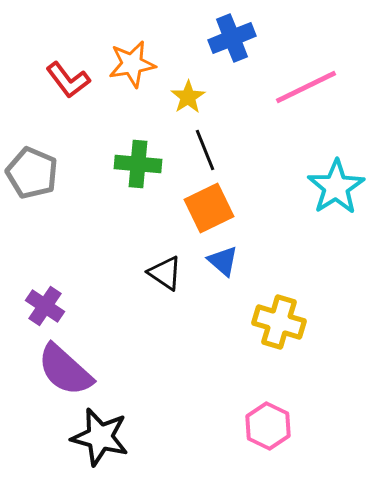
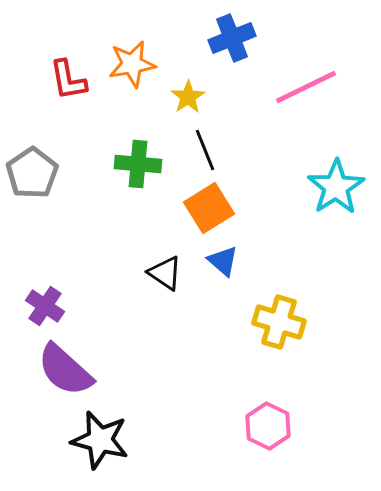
red L-shape: rotated 27 degrees clockwise
gray pentagon: rotated 15 degrees clockwise
orange square: rotated 6 degrees counterclockwise
black star: moved 3 px down
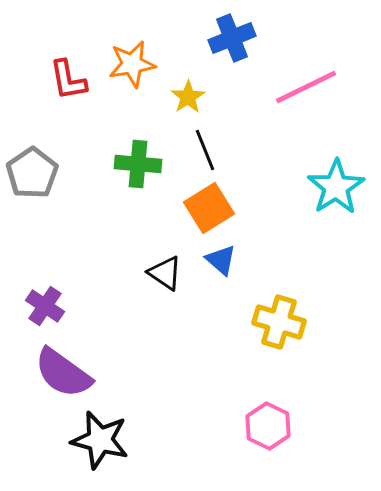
blue triangle: moved 2 px left, 1 px up
purple semicircle: moved 2 px left, 3 px down; rotated 6 degrees counterclockwise
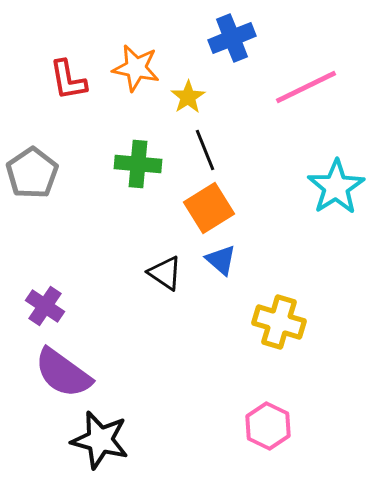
orange star: moved 4 px right, 4 px down; rotated 21 degrees clockwise
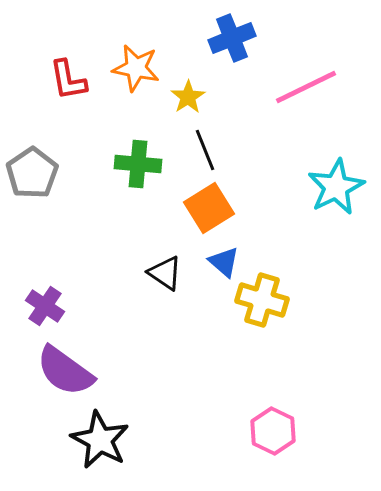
cyan star: rotated 6 degrees clockwise
blue triangle: moved 3 px right, 2 px down
yellow cross: moved 17 px left, 22 px up
purple semicircle: moved 2 px right, 2 px up
pink hexagon: moved 5 px right, 5 px down
black star: rotated 14 degrees clockwise
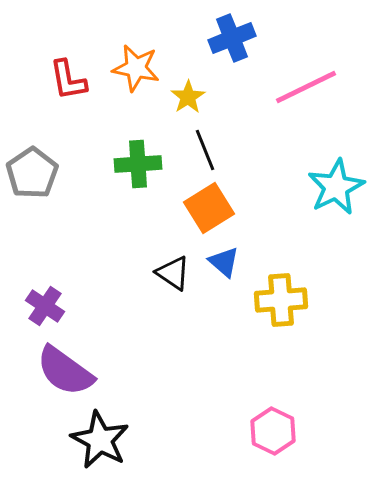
green cross: rotated 9 degrees counterclockwise
black triangle: moved 8 px right
yellow cross: moved 19 px right; rotated 21 degrees counterclockwise
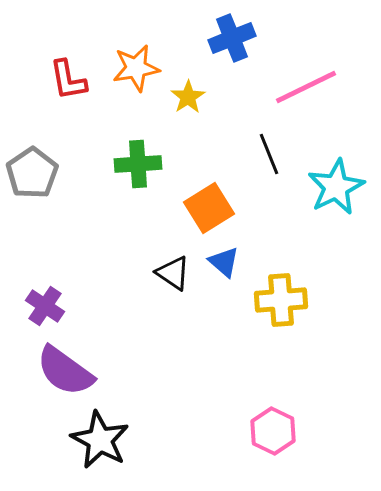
orange star: rotated 21 degrees counterclockwise
black line: moved 64 px right, 4 px down
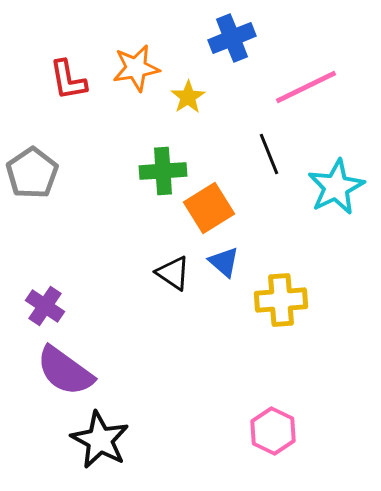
green cross: moved 25 px right, 7 px down
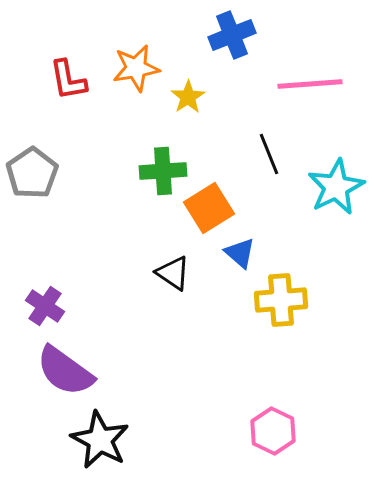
blue cross: moved 3 px up
pink line: moved 4 px right, 3 px up; rotated 22 degrees clockwise
blue triangle: moved 16 px right, 9 px up
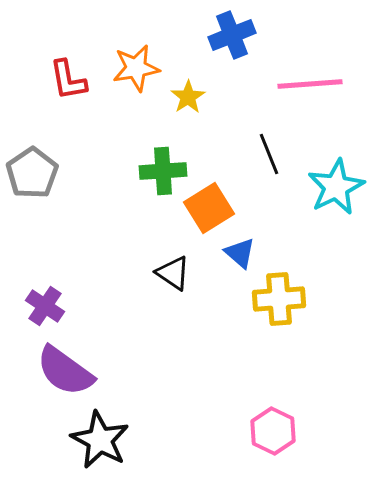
yellow cross: moved 2 px left, 1 px up
